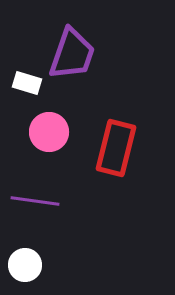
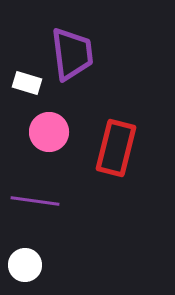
purple trapezoid: rotated 26 degrees counterclockwise
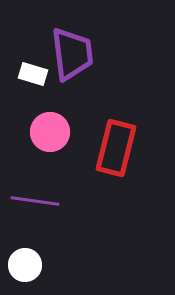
white rectangle: moved 6 px right, 9 px up
pink circle: moved 1 px right
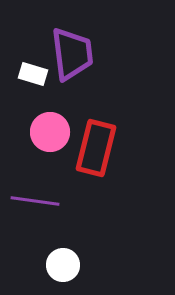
red rectangle: moved 20 px left
white circle: moved 38 px right
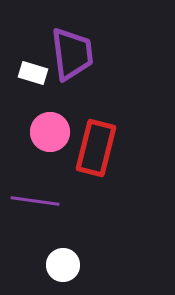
white rectangle: moved 1 px up
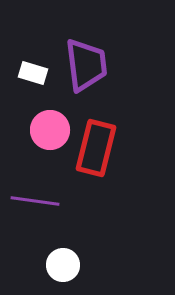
purple trapezoid: moved 14 px right, 11 px down
pink circle: moved 2 px up
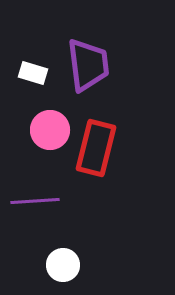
purple trapezoid: moved 2 px right
purple line: rotated 12 degrees counterclockwise
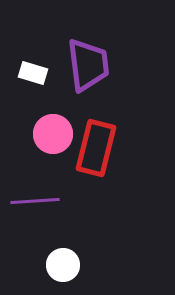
pink circle: moved 3 px right, 4 px down
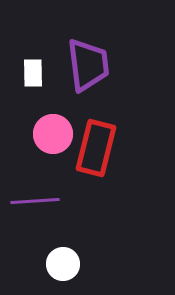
white rectangle: rotated 72 degrees clockwise
white circle: moved 1 px up
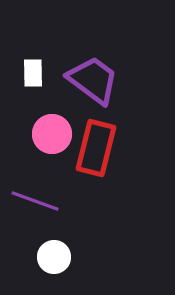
purple trapezoid: moved 5 px right, 15 px down; rotated 46 degrees counterclockwise
pink circle: moved 1 px left
purple line: rotated 24 degrees clockwise
white circle: moved 9 px left, 7 px up
